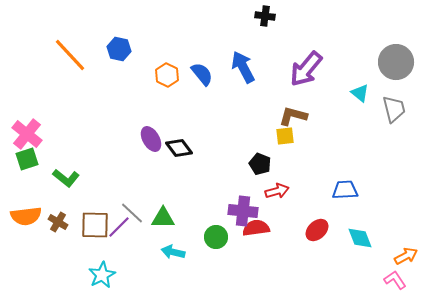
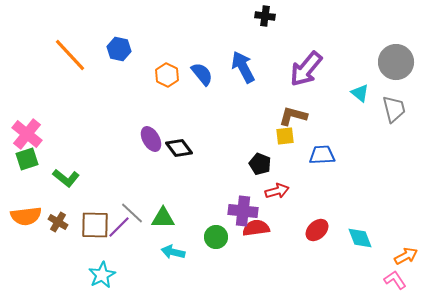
blue trapezoid: moved 23 px left, 35 px up
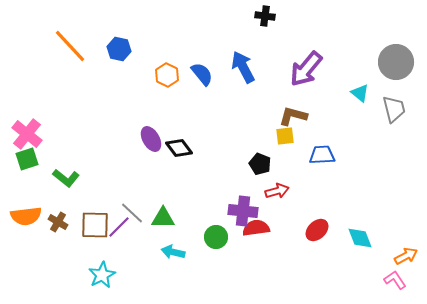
orange line: moved 9 px up
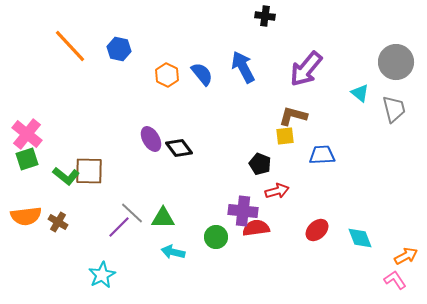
green L-shape: moved 2 px up
brown square: moved 6 px left, 54 px up
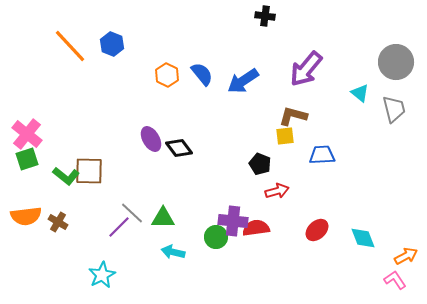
blue hexagon: moved 7 px left, 5 px up; rotated 10 degrees clockwise
blue arrow: moved 14 px down; rotated 96 degrees counterclockwise
purple cross: moved 10 px left, 10 px down
cyan diamond: moved 3 px right
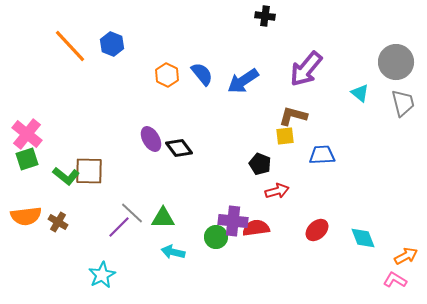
gray trapezoid: moved 9 px right, 6 px up
pink L-shape: rotated 25 degrees counterclockwise
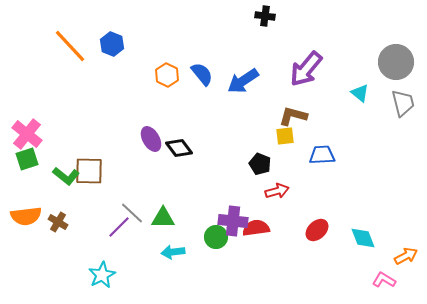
cyan arrow: rotated 20 degrees counterclockwise
pink L-shape: moved 11 px left
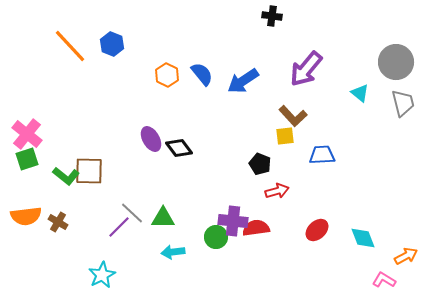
black cross: moved 7 px right
brown L-shape: rotated 148 degrees counterclockwise
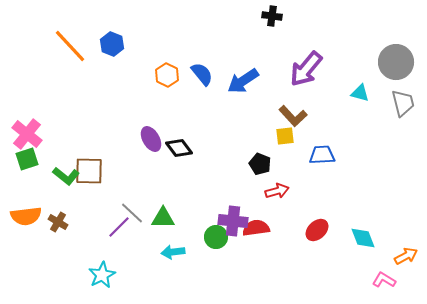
cyan triangle: rotated 24 degrees counterclockwise
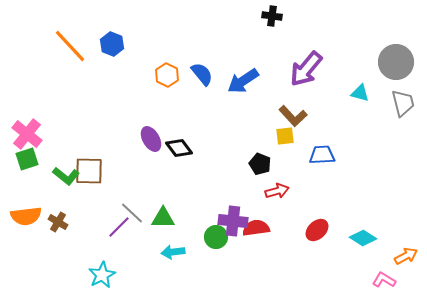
cyan diamond: rotated 36 degrees counterclockwise
